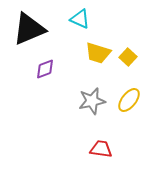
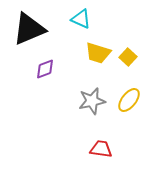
cyan triangle: moved 1 px right
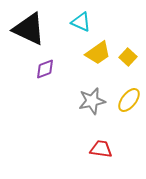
cyan triangle: moved 3 px down
black triangle: rotated 48 degrees clockwise
yellow trapezoid: rotated 52 degrees counterclockwise
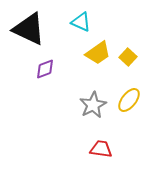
gray star: moved 1 px right, 4 px down; rotated 16 degrees counterclockwise
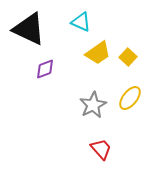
yellow ellipse: moved 1 px right, 2 px up
red trapezoid: rotated 40 degrees clockwise
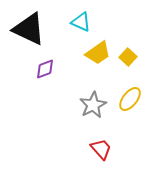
yellow ellipse: moved 1 px down
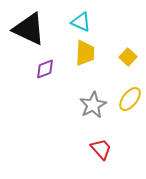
yellow trapezoid: moved 13 px left; rotated 52 degrees counterclockwise
